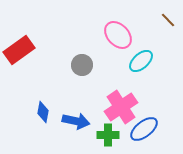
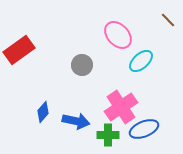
blue diamond: rotated 30 degrees clockwise
blue ellipse: rotated 16 degrees clockwise
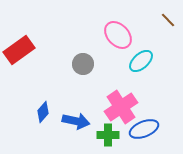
gray circle: moved 1 px right, 1 px up
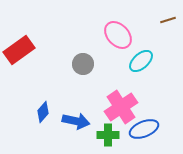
brown line: rotated 63 degrees counterclockwise
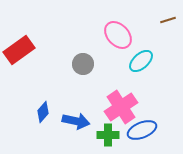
blue ellipse: moved 2 px left, 1 px down
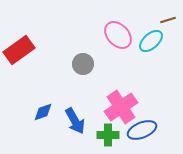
cyan ellipse: moved 10 px right, 20 px up
blue diamond: rotated 30 degrees clockwise
blue arrow: moved 1 px left; rotated 48 degrees clockwise
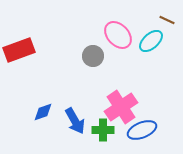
brown line: moved 1 px left; rotated 42 degrees clockwise
red rectangle: rotated 16 degrees clockwise
gray circle: moved 10 px right, 8 px up
green cross: moved 5 px left, 5 px up
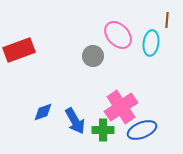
brown line: rotated 70 degrees clockwise
cyan ellipse: moved 2 px down; rotated 40 degrees counterclockwise
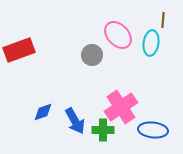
brown line: moved 4 px left
gray circle: moved 1 px left, 1 px up
blue ellipse: moved 11 px right; rotated 28 degrees clockwise
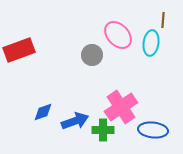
blue arrow: rotated 80 degrees counterclockwise
